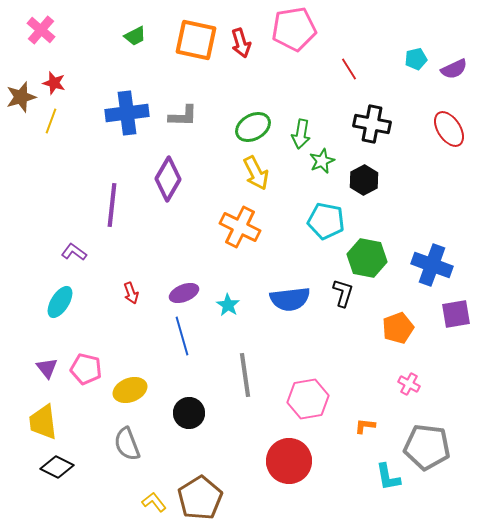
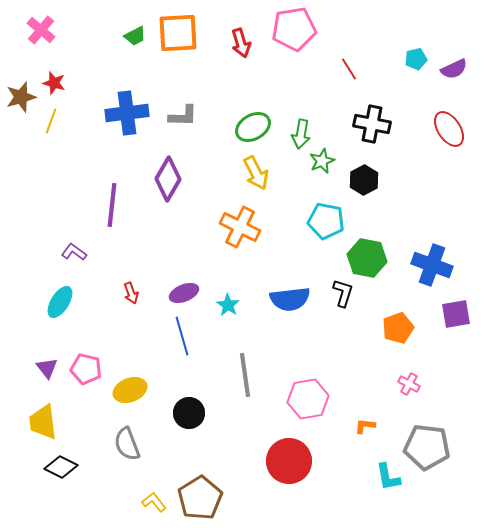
orange square at (196, 40): moved 18 px left, 7 px up; rotated 15 degrees counterclockwise
black diamond at (57, 467): moved 4 px right
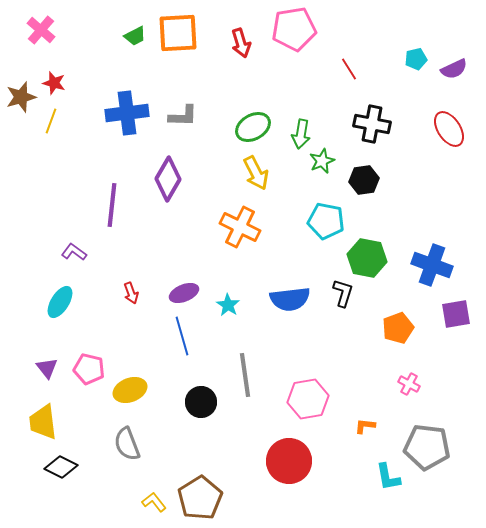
black hexagon at (364, 180): rotated 20 degrees clockwise
pink pentagon at (86, 369): moved 3 px right
black circle at (189, 413): moved 12 px right, 11 px up
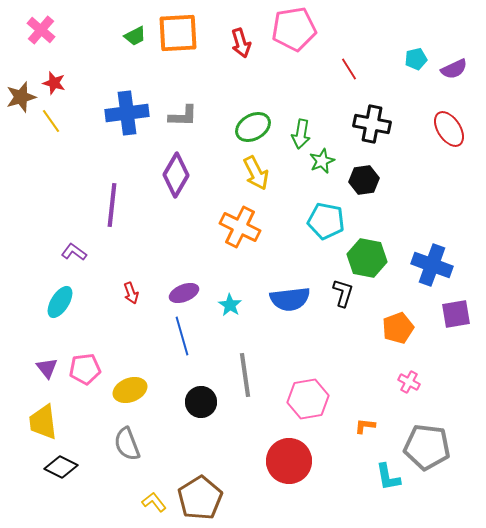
yellow line at (51, 121): rotated 55 degrees counterclockwise
purple diamond at (168, 179): moved 8 px right, 4 px up
cyan star at (228, 305): moved 2 px right
pink pentagon at (89, 369): moved 4 px left; rotated 20 degrees counterclockwise
pink cross at (409, 384): moved 2 px up
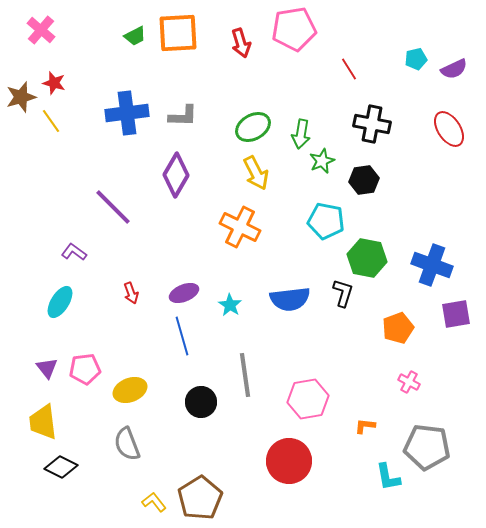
purple line at (112, 205): moved 1 px right, 2 px down; rotated 51 degrees counterclockwise
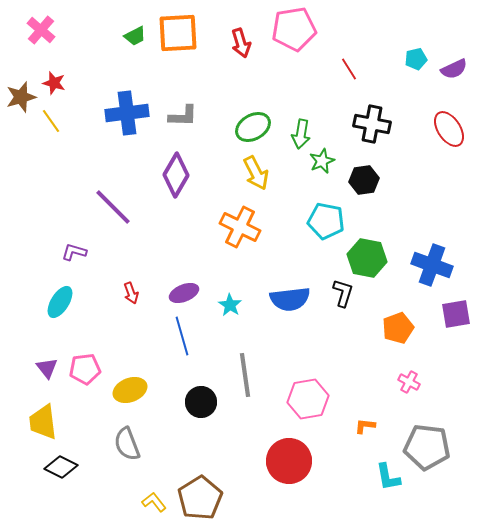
purple L-shape at (74, 252): rotated 20 degrees counterclockwise
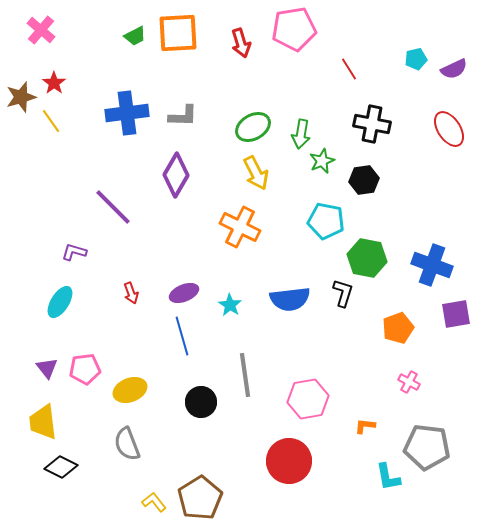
red star at (54, 83): rotated 20 degrees clockwise
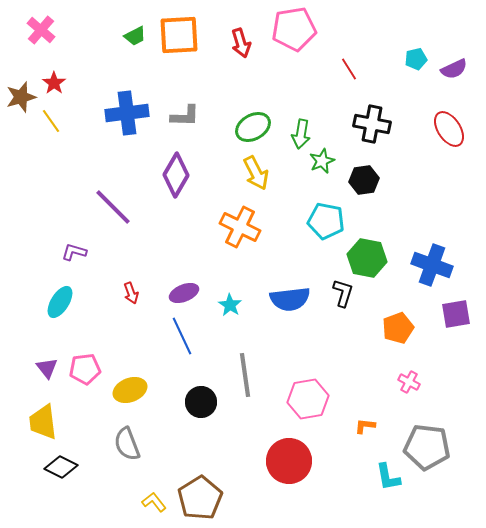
orange square at (178, 33): moved 1 px right, 2 px down
gray L-shape at (183, 116): moved 2 px right
blue line at (182, 336): rotated 9 degrees counterclockwise
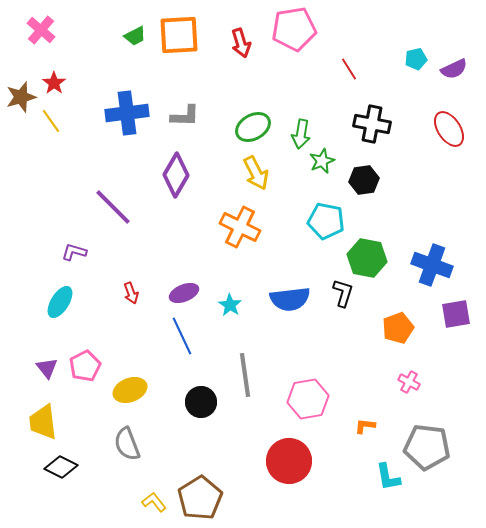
pink pentagon at (85, 369): moved 3 px up; rotated 20 degrees counterclockwise
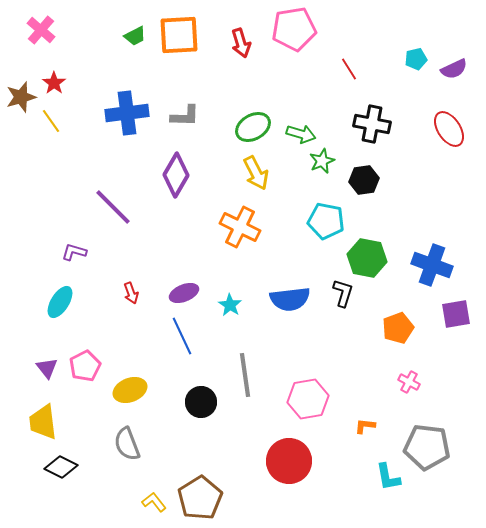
green arrow at (301, 134): rotated 84 degrees counterclockwise
